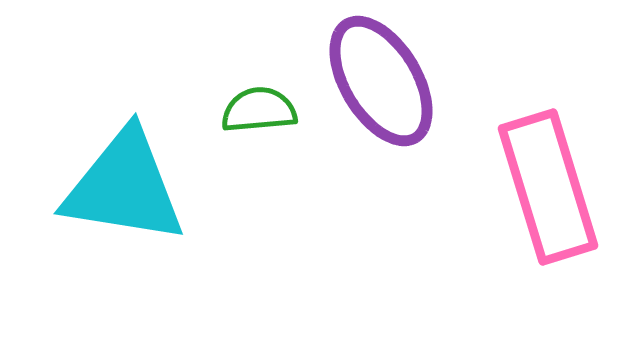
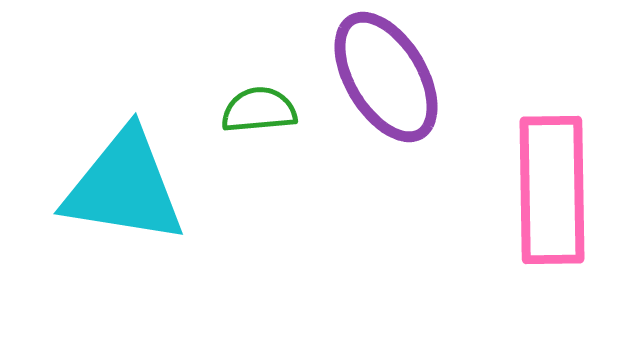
purple ellipse: moved 5 px right, 4 px up
pink rectangle: moved 4 px right, 3 px down; rotated 16 degrees clockwise
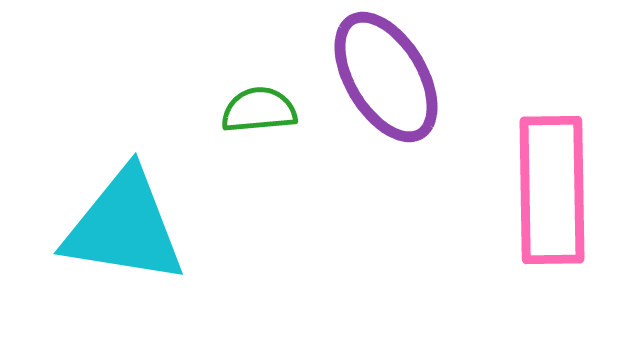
cyan triangle: moved 40 px down
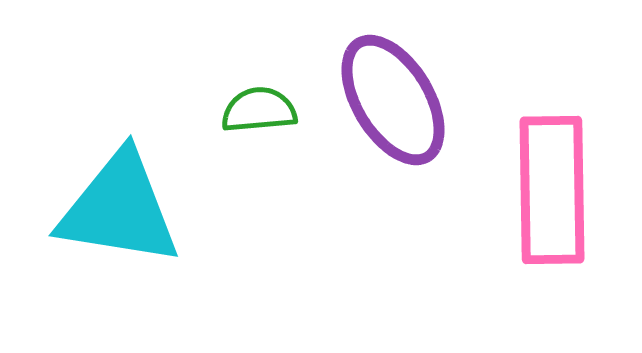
purple ellipse: moved 7 px right, 23 px down
cyan triangle: moved 5 px left, 18 px up
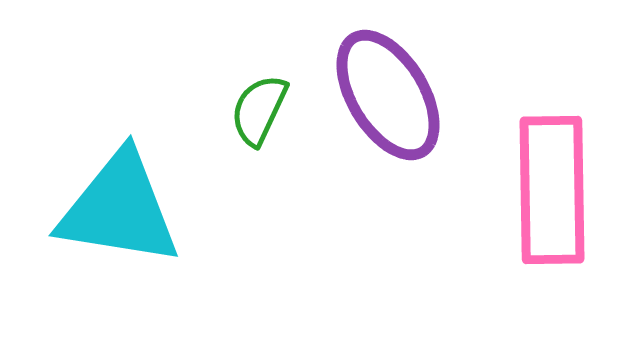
purple ellipse: moved 5 px left, 5 px up
green semicircle: rotated 60 degrees counterclockwise
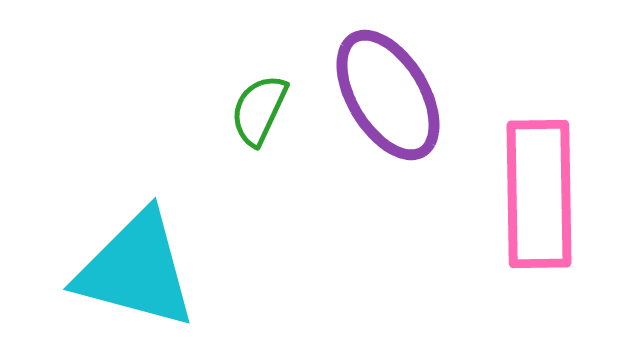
pink rectangle: moved 13 px left, 4 px down
cyan triangle: moved 17 px right, 61 px down; rotated 6 degrees clockwise
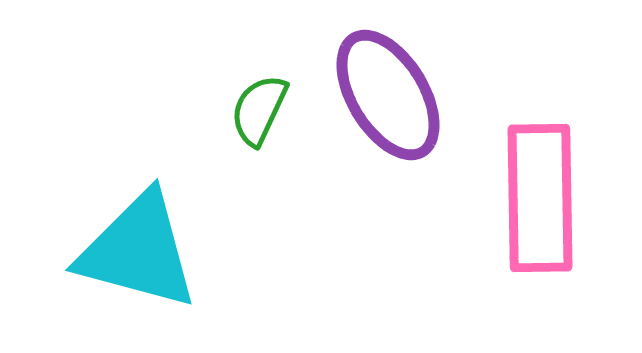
pink rectangle: moved 1 px right, 4 px down
cyan triangle: moved 2 px right, 19 px up
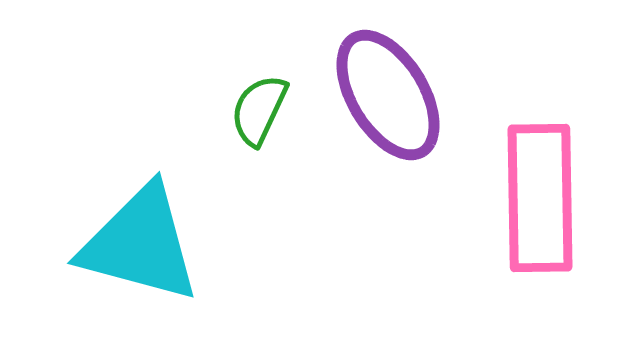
cyan triangle: moved 2 px right, 7 px up
